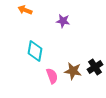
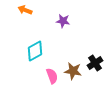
cyan diamond: rotated 50 degrees clockwise
black cross: moved 4 px up
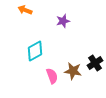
purple star: rotated 24 degrees counterclockwise
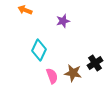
cyan diamond: moved 4 px right, 1 px up; rotated 35 degrees counterclockwise
brown star: moved 2 px down
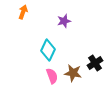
orange arrow: moved 2 px left, 2 px down; rotated 88 degrees clockwise
purple star: moved 1 px right
cyan diamond: moved 9 px right
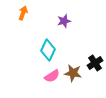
orange arrow: moved 1 px down
pink semicircle: rotated 77 degrees clockwise
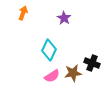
purple star: moved 3 px up; rotated 24 degrees counterclockwise
cyan diamond: moved 1 px right
black cross: moved 3 px left; rotated 35 degrees counterclockwise
brown star: rotated 18 degrees counterclockwise
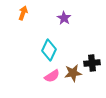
black cross: rotated 28 degrees counterclockwise
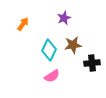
orange arrow: moved 11 px down; rotated 16 degrees clockwise
purple star: rotated 16 degrees clockwise
brown star: moved 28 px up
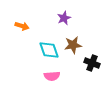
orange arrow: moved 1 px left, 2 px down; rotated 72 degrees clockwise
cyan diamond: rotated 45 degrees counterclockwise
black cross: rotated 28 degrees clockwise
pink semicircle: rotated 28 degrees clockwise
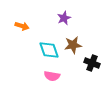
pink semicircle: rotated 14 degrees clockwise
